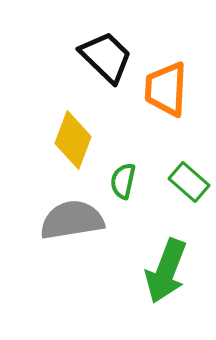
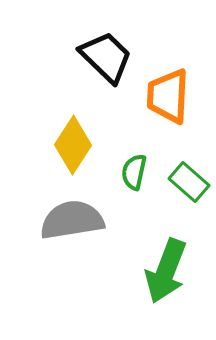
orange trapezoid: moved 2 px right, 7 px down
yellow diamond: moved 5 px down; rotated 12 degrees clockwise
green semicircle: moved 11 px right, 9 px up
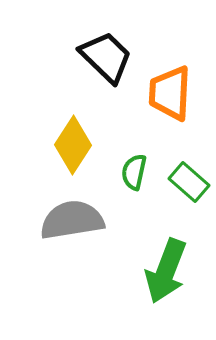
orange trapezoid: moved 2 px right, 3 px up
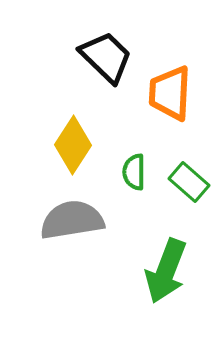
green semicircle: rotated 12 degrees counterclockwise
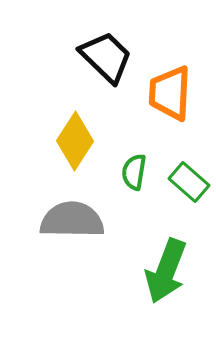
yellow diamond: moved 2 px right, 4 px up
green semicircle: rotated 9 degrees clockwise
gray semicircle: rotated 10 degrees clockwise
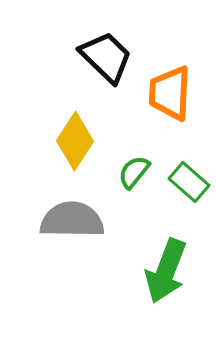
green semicircle: rotated 30 degrees clockwise
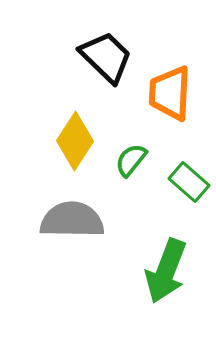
green semicircle: moved 3 px left, 12 px up
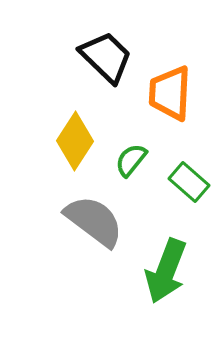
gray semicircle: moved 22 px right, 1 px down; rotated 36 degrees clockwise
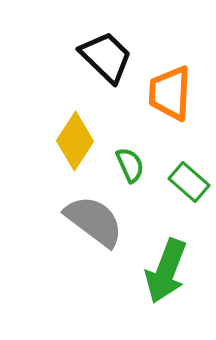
green semicircle: moved 1 px left, 5 px down; rotated 117 degrees clockwise
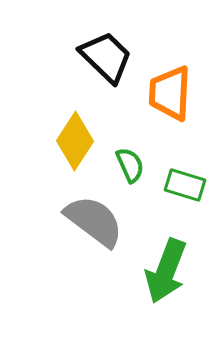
green rectangle: moved 4 px left, 3 px down; rotated 24 degrees counterclockwise
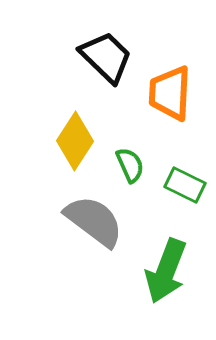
green rectangle: rotated 9 degrees clockwise
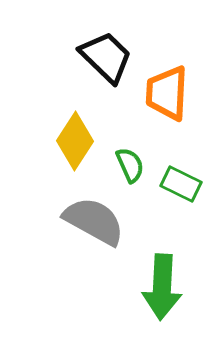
orange trapezoid: moved 3 px left
green rectangle: moved 4 px left, 1 px up
gray semicircle: rotated 8 degrees counterclockwise
green arrow: moved 4 px left, 16 px down; rotated 18 degrees counterclockwise
